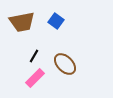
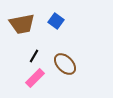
brown trapezoid: moved 2 px down
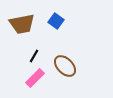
brown ellipse: moved 2 px down
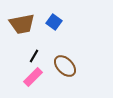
blue square: moved 2 px left, 1 px down
pink rectangle: moved 2 px left, 1 px up
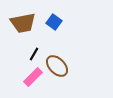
brown trapezoid: moved 1 px right, 1 px up
black line: moved 2 px up
brown ellipse: moved 8 px left
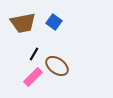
brown ellipse: rotated 10 degrees counterclockwise
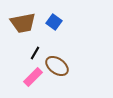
black line: moved 1 px right, 1 px up
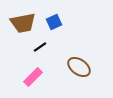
blue square: rotated 28 degrees clockwise
black line: moved 5 px right, 6 px up; rotated 24 degrees clockwise
brown ellipse: moved 22 px right, 1 px down
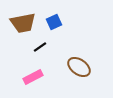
pink rectangle: rotated 18 degrees clockwise
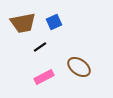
pink rectangle: moved 11 px right
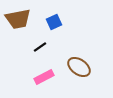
brown trapezoid: moved 5 px left, 4 px up
